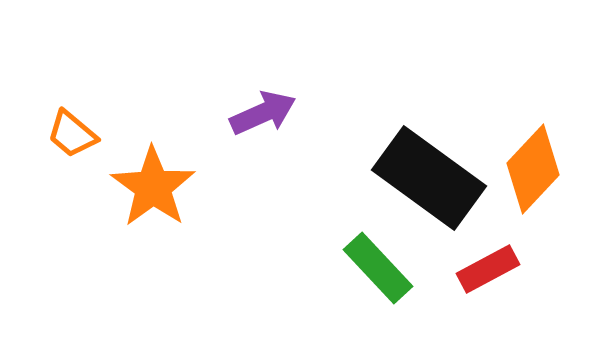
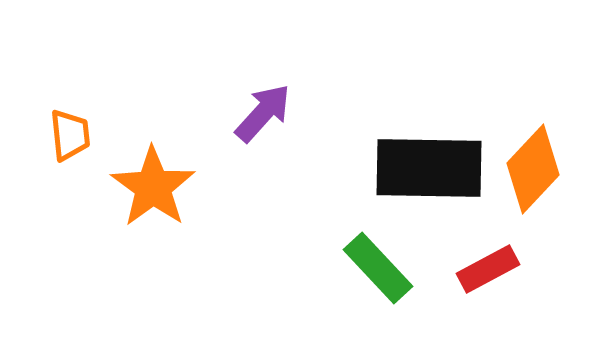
purple arrow: rotated 24 degrees counterclockwise
orange trapezoid: moved 2 px left, 1 px down; rotated 136 degrees counterclockwise
black rectangle: moved 10 px up; rotated 35 degrees counterclockwise
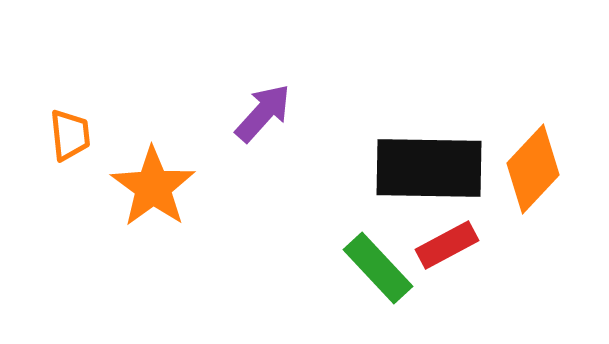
red rectangle: moved 41 px left, 24 px up
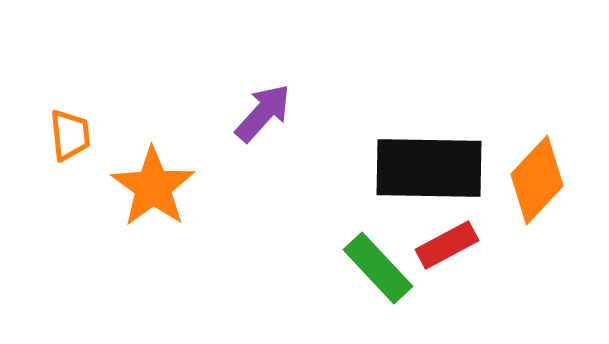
orange diamond: moved 4 px right, 11 px down
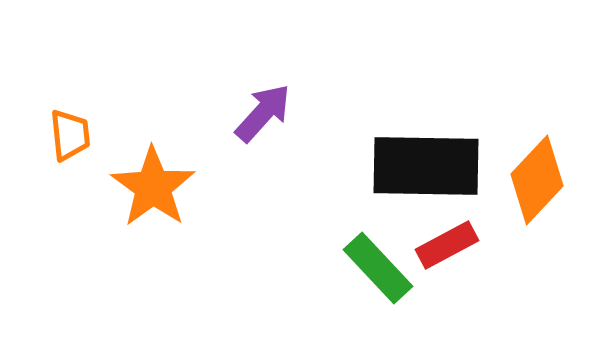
black rectangle: moved 3 px left, 2 px up
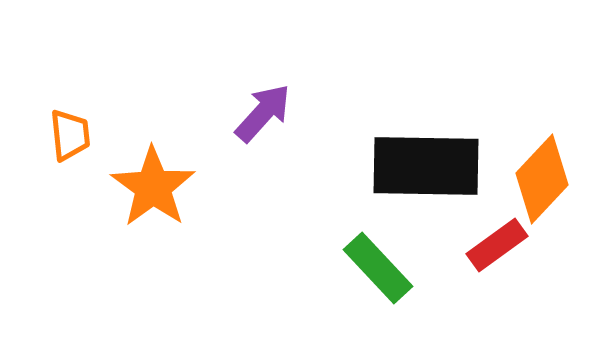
orange diamond: moved 5 px right, 1 px up
red rectangle: moved 50 px right; rotated 8 degrees counterclockwise
